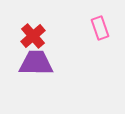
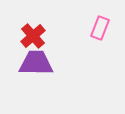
pink rectangle: rotated 40 degrees clockwise
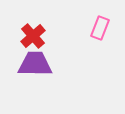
purple trapezoid: moved 1 px left, 1 px down
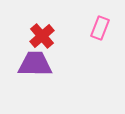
red cross: moved 9 px right
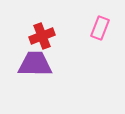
red cross: rotated 20 degrees clockwise
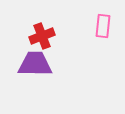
pink rectangle: moved 3 px right, 2 px up; rotated 15 degrees counterclockwise
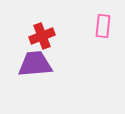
purple trapezoid: rotated 6 degrees counterclockwise
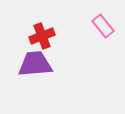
pink rectangle: rotated 45 degrees counterclockwise
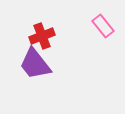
purple trapezoid: rotated 123 degrees counterclockwise
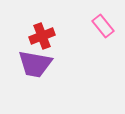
purple trapezoid: rotated 42 degrees counterclockwise
